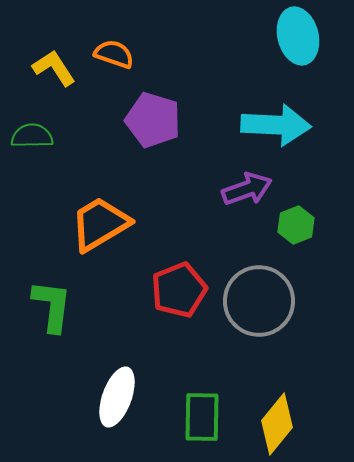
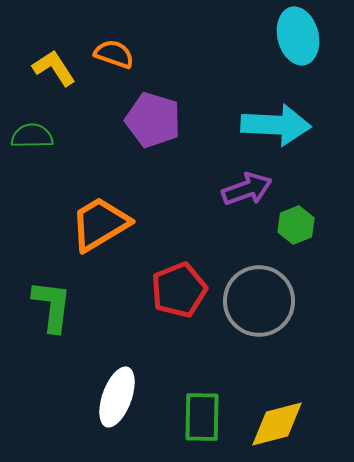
yellow diamond: rotated 36 degrees clockwise
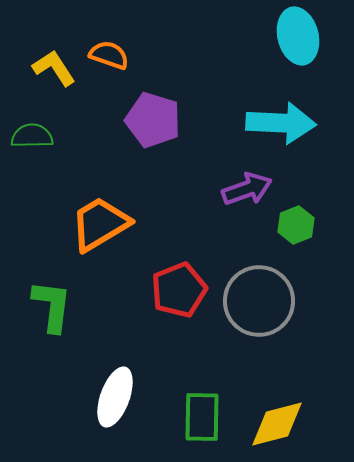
orange semicircle: moved 5 px left, 1 px down
cyan arrow: moved 5 px right, 2 px up
white ellipse: moved 2 px left
